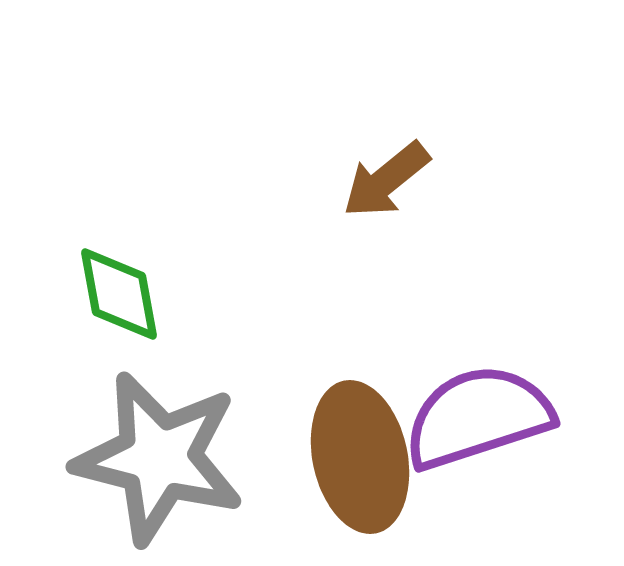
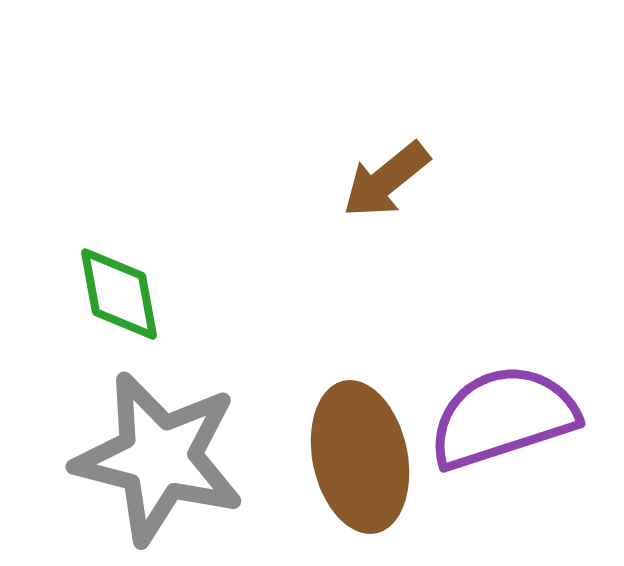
purple semicircle: moved 25 px right
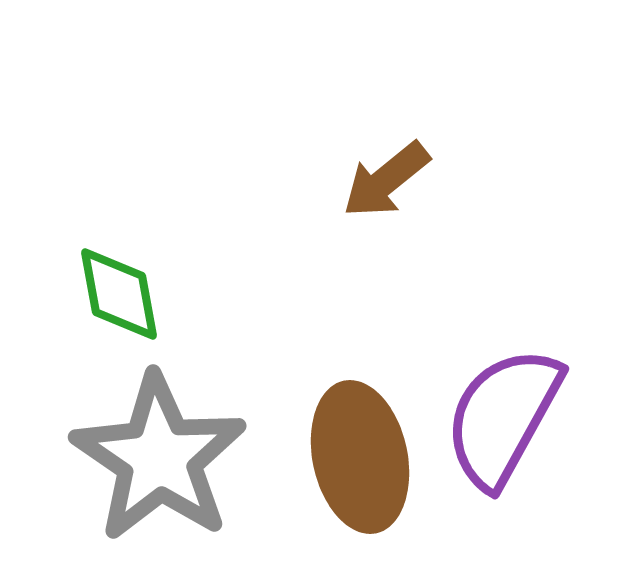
purple semicircle: rotated 43 degrees counterclockwise
gray star: rotated 20 degrees clockwise
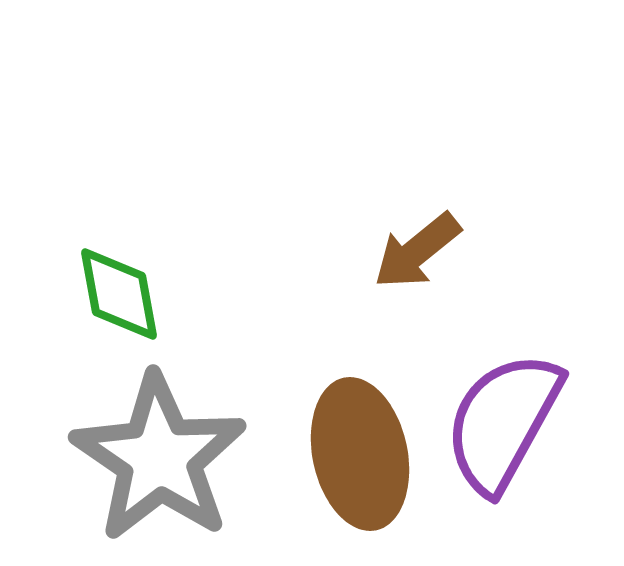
brown arrow: moved 31 px right, 71 px down
purple semicircle: moved 5 px down
brown ellipse: moved 3 px up
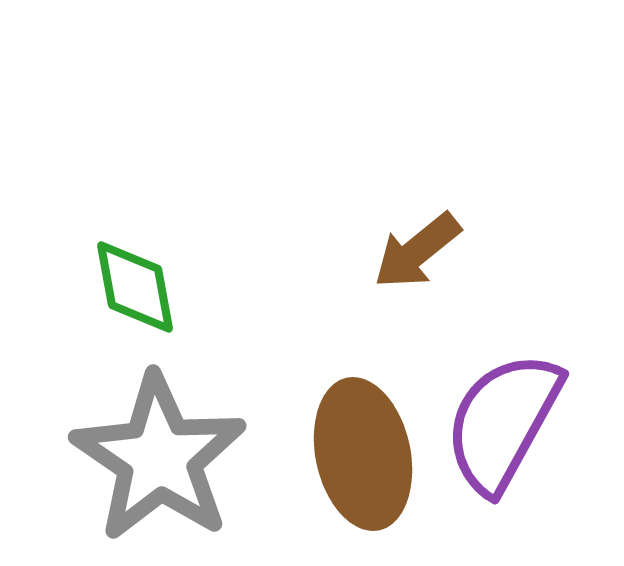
green diamond: moved 16 px right, 7 px up
brown ellipse: moved 3 px right
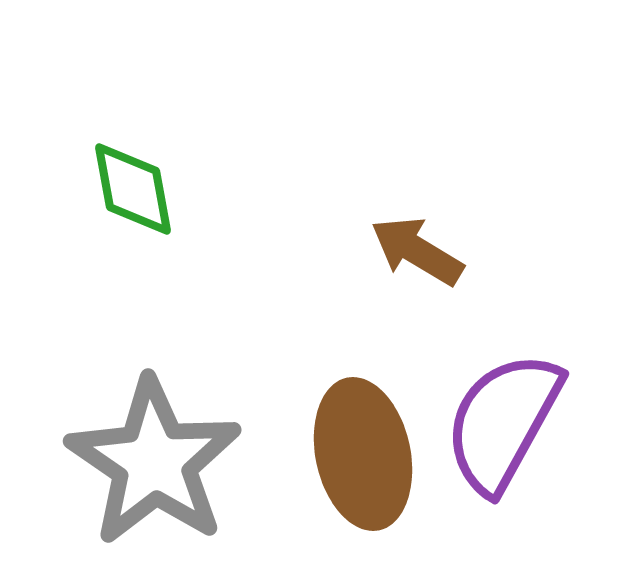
brown arrow: rotated 70 degrees clockwise
green diamond: moved 2 px left, 98 px up
gray star: moved 5 px left, 4 px down
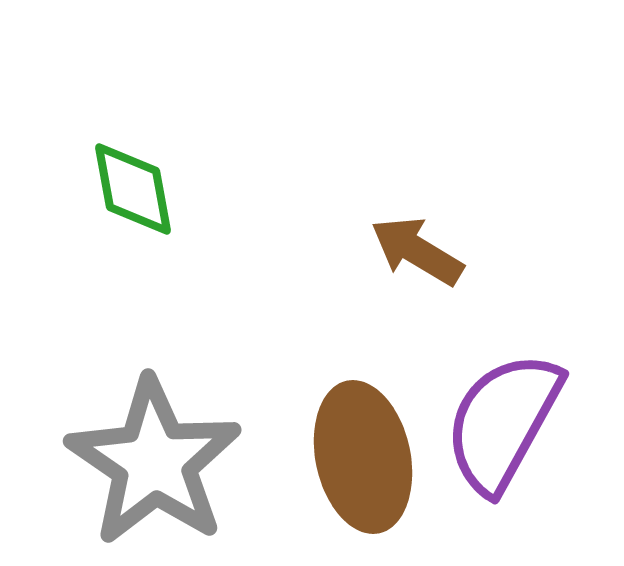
brown ellipse: moved 3 px down
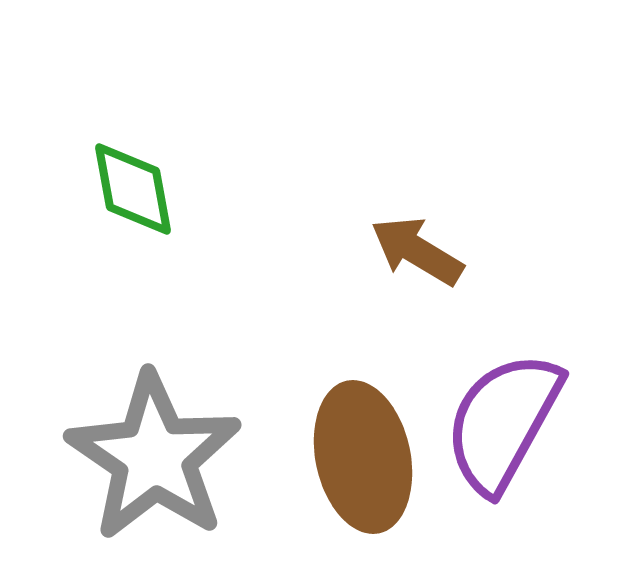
gray star: moved 5 px up
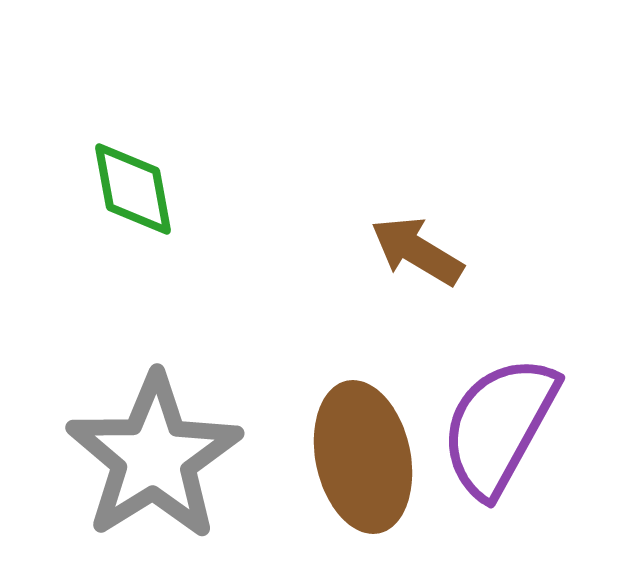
purple semicircle: moved 4 px left, 4 px down
gray star: rotated 6 degrees clockwise
